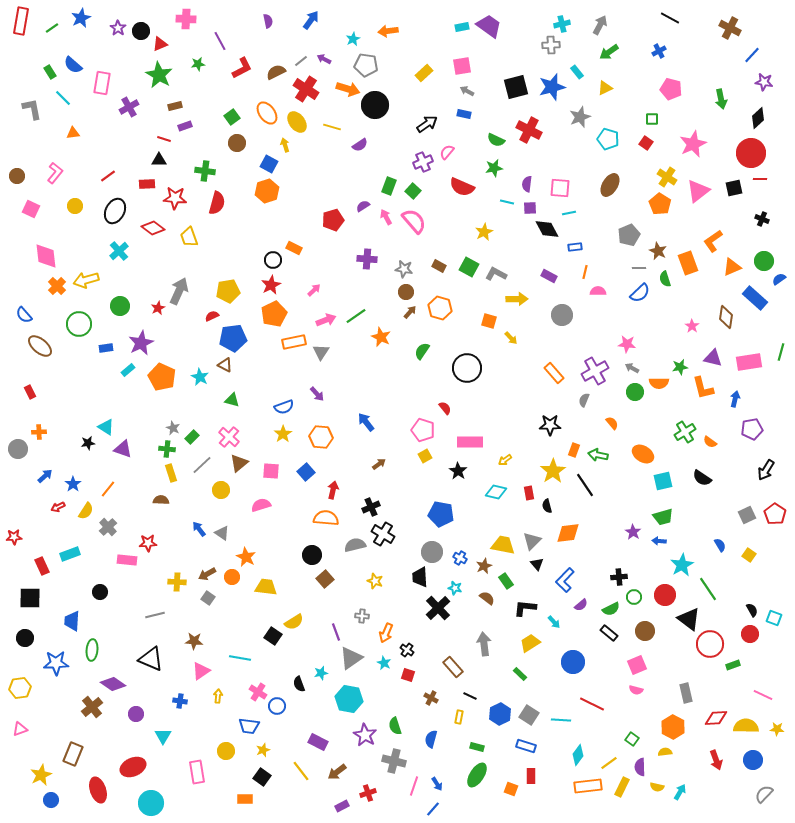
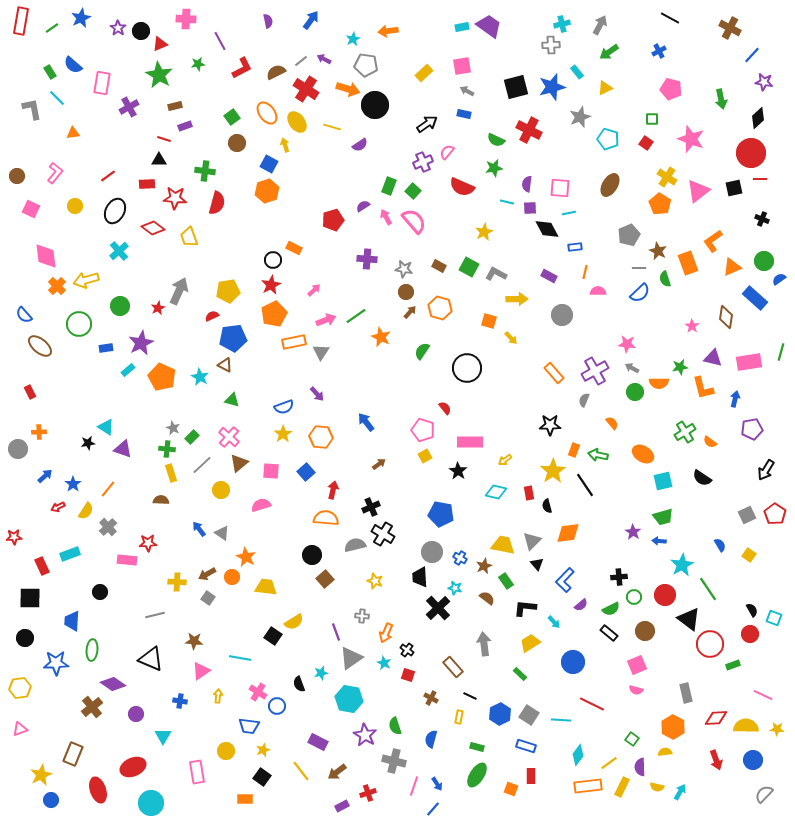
cyan line at (63, 98): moved 6 px left
pink star at (693, 144): moved 2 px left, 5 px up; rotated 28 degrees counterclockwise
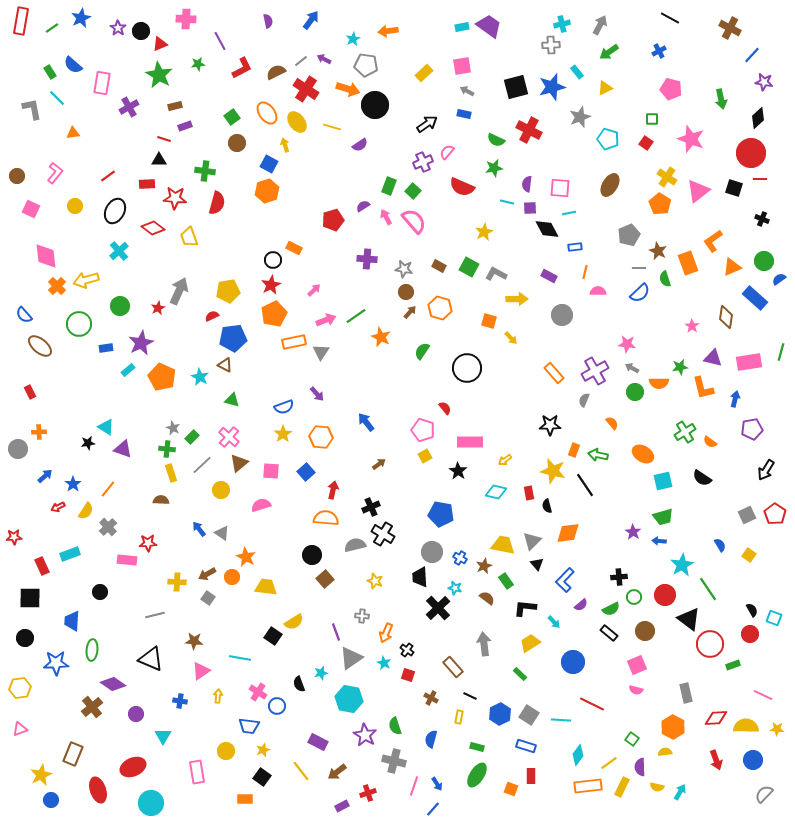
black square at (734, 188): rotated 30 degrees clockwise
yellow star at (553, 471): rotated 25 degrees counterclockwise
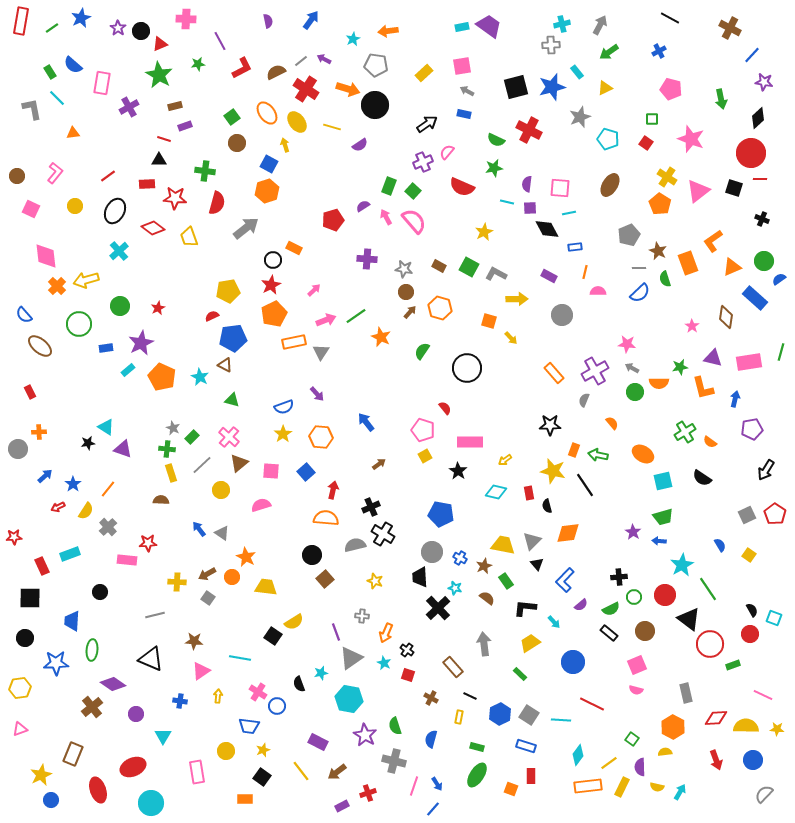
gray pentagon at (366, 65): moved 10 px right
gray arrow at (179, 291): moved 67 px right, 63 px up; rotated 28 degrees clockwise
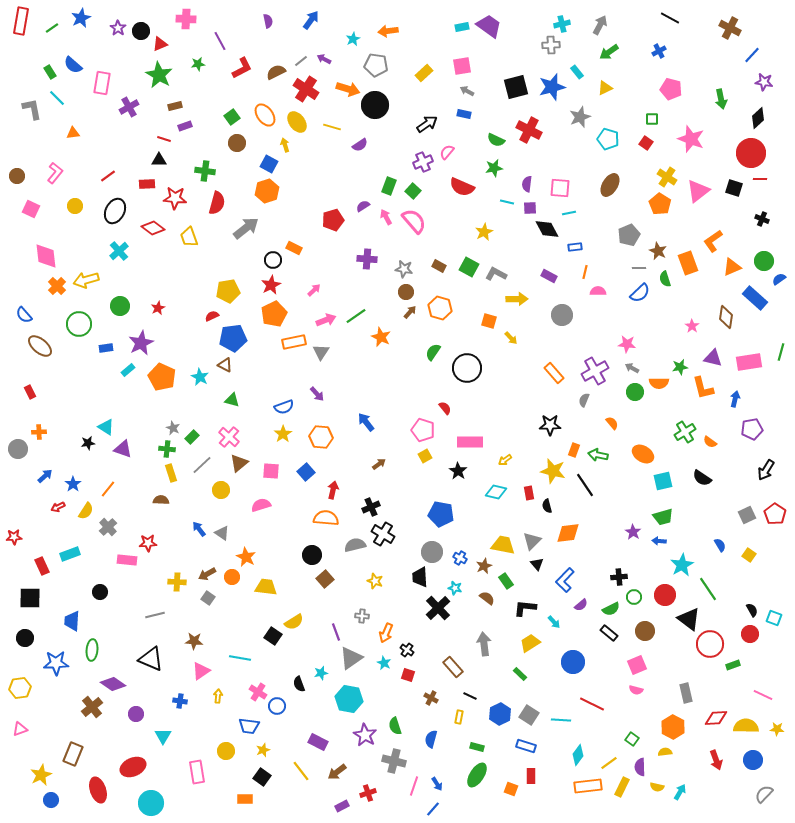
orange ellipse at (267, 113): moved 2 px left, 2 px down
green semicircle at (422, 351): moved 11 px right, 1 px down
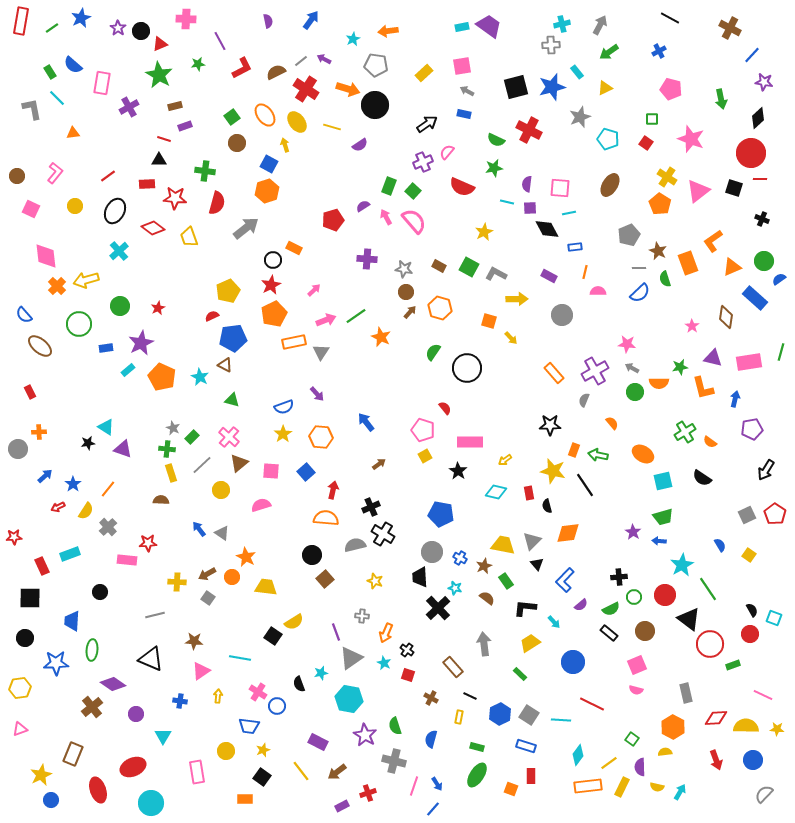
yellow pentagon at (228, 291): rotated 15 degrees counterclockwise
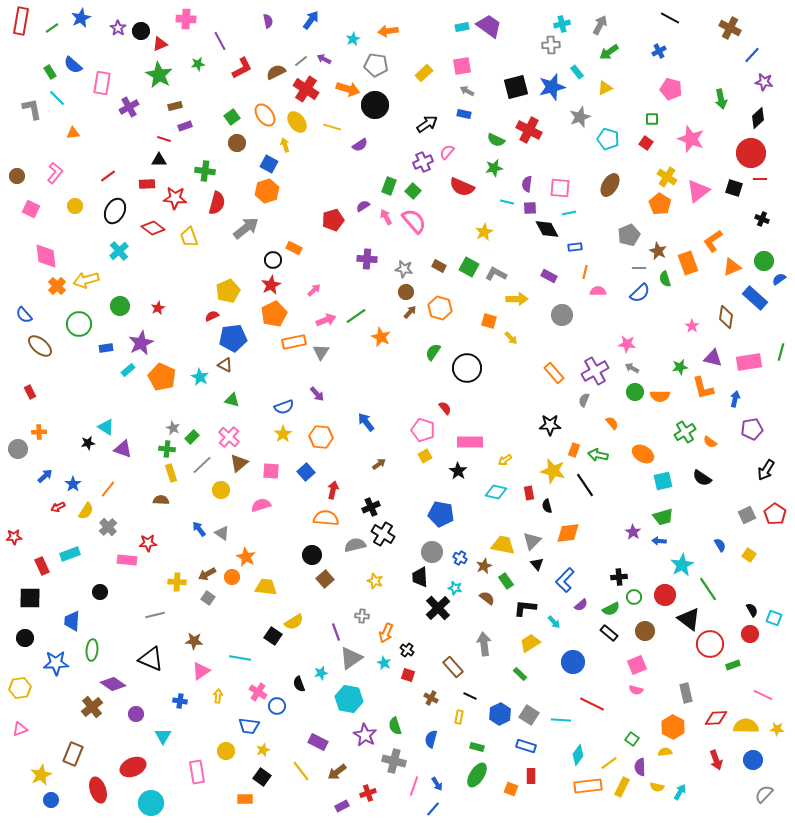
orange semicircle at (659, 383): moved 1 px right, 13 px down
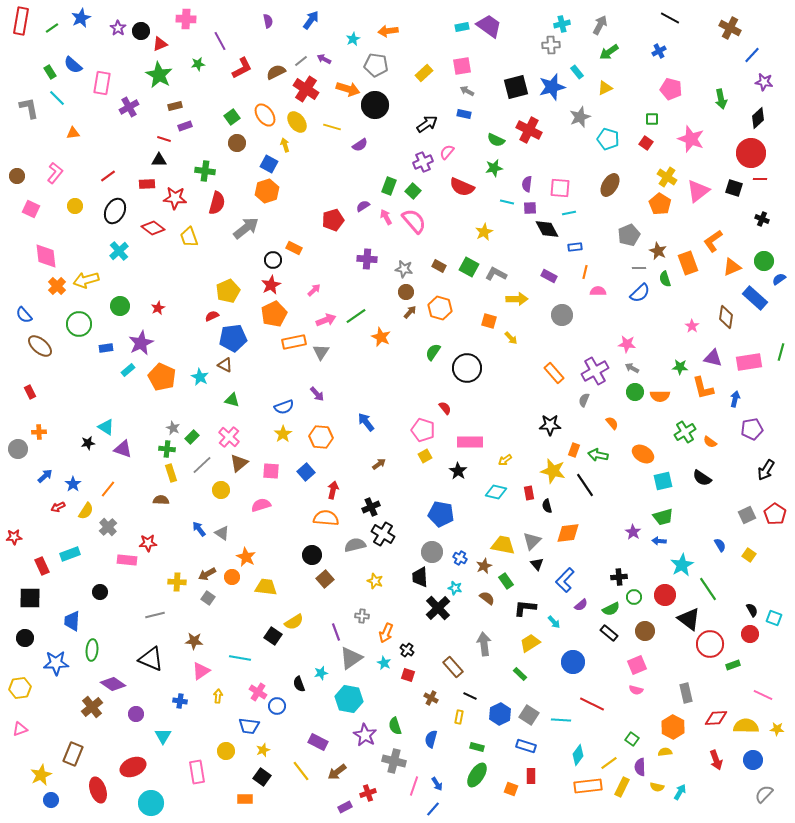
gray L-shape at (32, 109): moved 3 px left, 1 px up
green star at (680, 367): rotated 14 degrees clockwise
purple rectangle at (342, 806): moved 3 px right, 1 px down
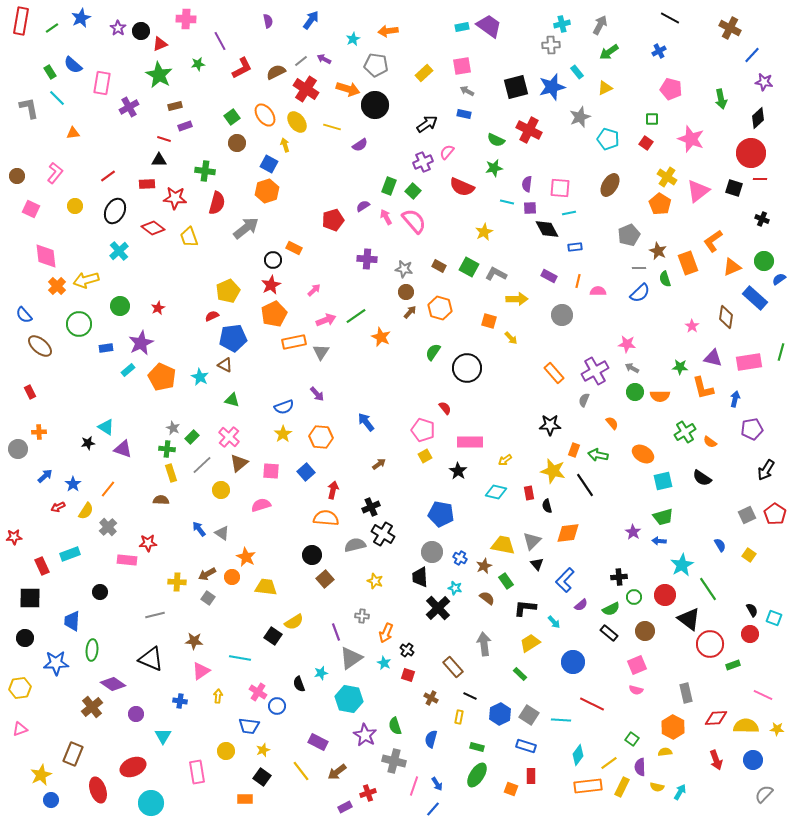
orange line at (585, 272): moved 7 px left, 9 px down
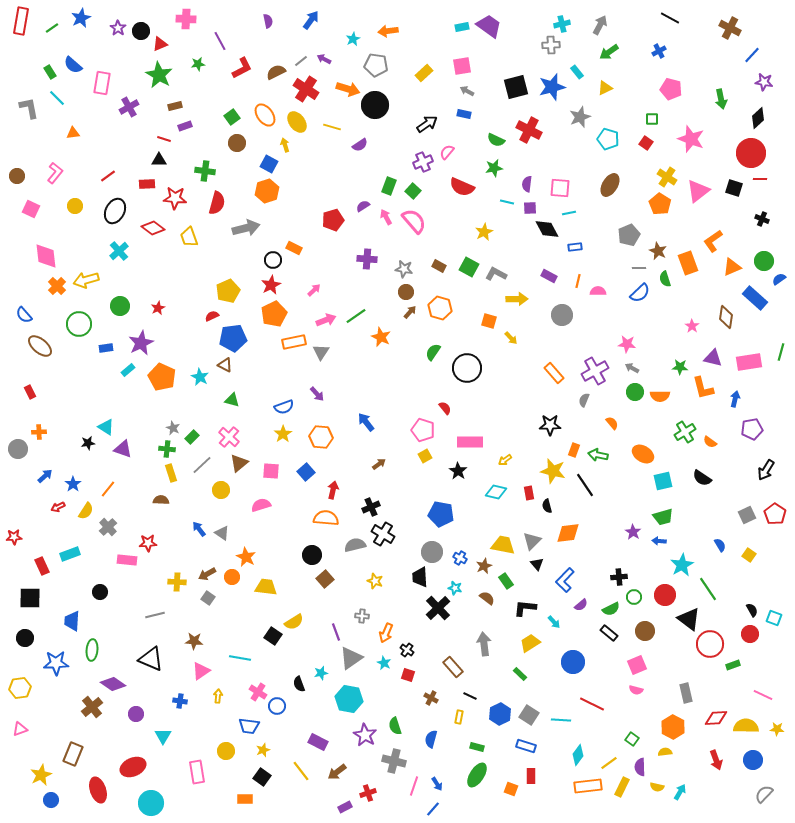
gray arrow at (246, 228): rotated 24 degrees clockwise
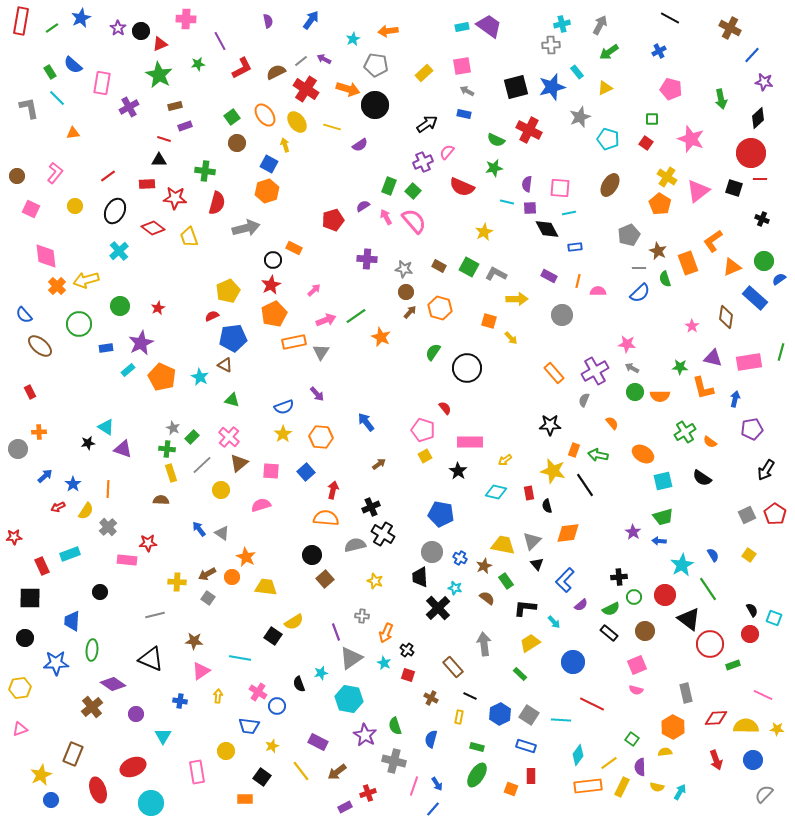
orange line at (108, 489): rotated 36 degrees counterclockwise
blue semicircle at (720, 545): moved 7 px left, 10 px down
yellow star at (263, 750): moved 9 px right, 4 px up
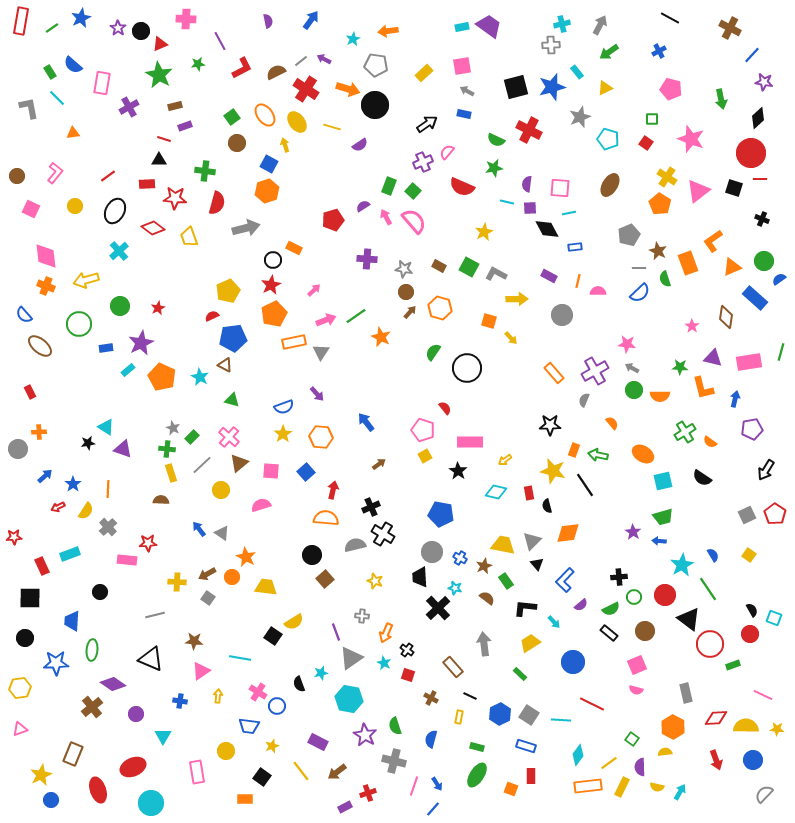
orange cross at (57, 286): moved 11 px left; rotated 24 degrees counterclockwise
green circle at (635, 392): moved 1 px left, 2 px up
